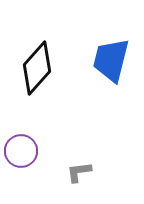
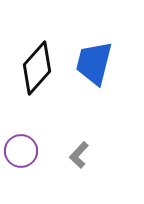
blue trapezoid: moved 17 px left, 3 px down
gray L-shape: moved 17 px up; rotated 40 degrees counterclockwise
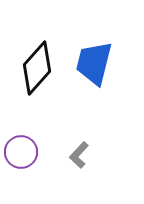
purple circle: moved 1 px down
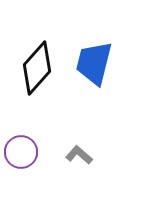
gray L-shape: rotated 88 degrees clockwise
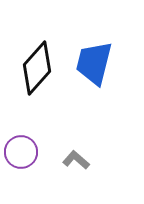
gray L-shape: moved 3 px left, 5 px down
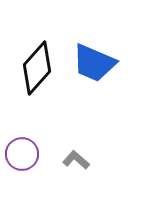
blue trapezoid: rotated 81 degrees counterclockwise
purple circle: moved 1 px right, 2 px down
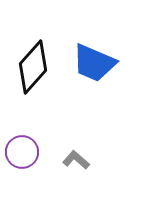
black diamond: moved 4 px left, 1 px up
purple circle: moved 2 px up
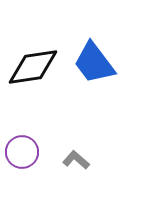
blue trapezoid: rotated 30 degrees clockwise
black diamond: rotated 40 degrees clockwise
